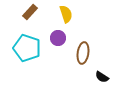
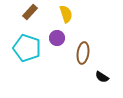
purple circle: moved 1 px left
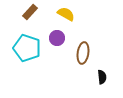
yellow semicircle: rotated 42 degrees counterclockwise
black semicircle: rotated 128 degrees counterclockwise
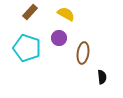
purple circle: moved 2 px right
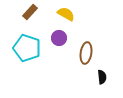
brown ellipse: moved 3 px right
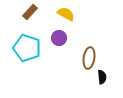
brown ellipse: moved 3 px right, 5 px down
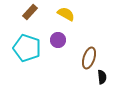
purple circle: moved 1 px left, 2 px down
brown ellipse: rotated 10 degrees clockwise
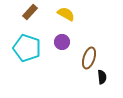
purple circle: moved 4 px right, 2 px down
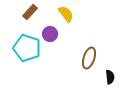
yellow semicircle: rotated 24 degrees clockwise
purple circle: moved 12 px left, 8 px up
black semicircle: moved 8 px right
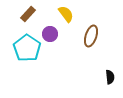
brown rectangle: moved 2 px left, 2 px down
cyan pentagon: rotated 16 degrees clockwise
brown ellipse: moved 2 px right, 22 px up
